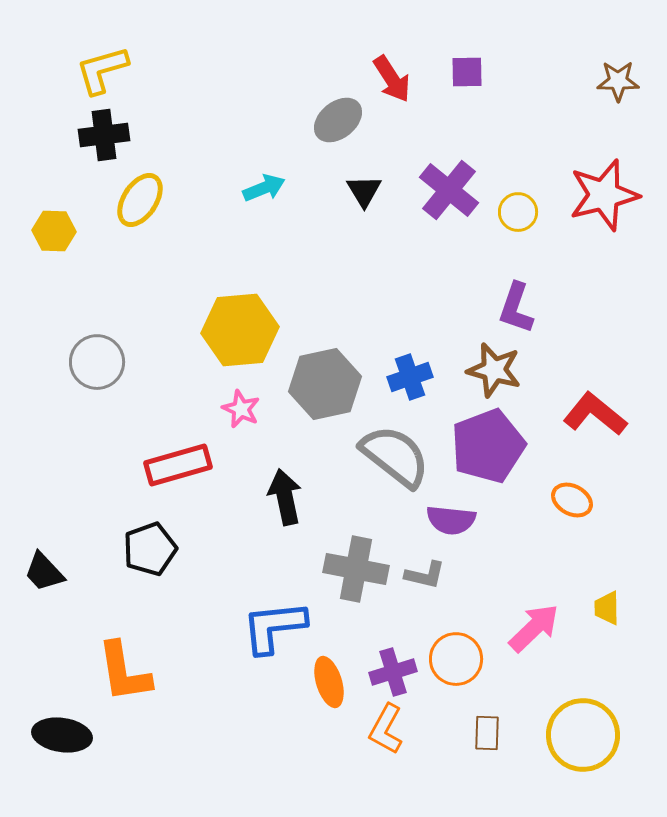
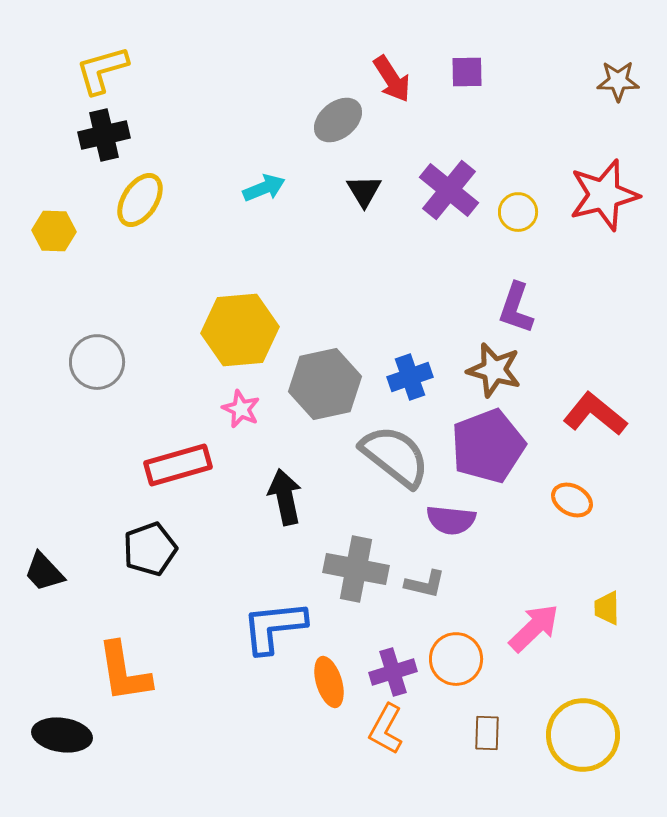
black cross at (104, 135): rotated 6 degrees counterclockwise
gray L-shape at (425, 575): moved 9 px down
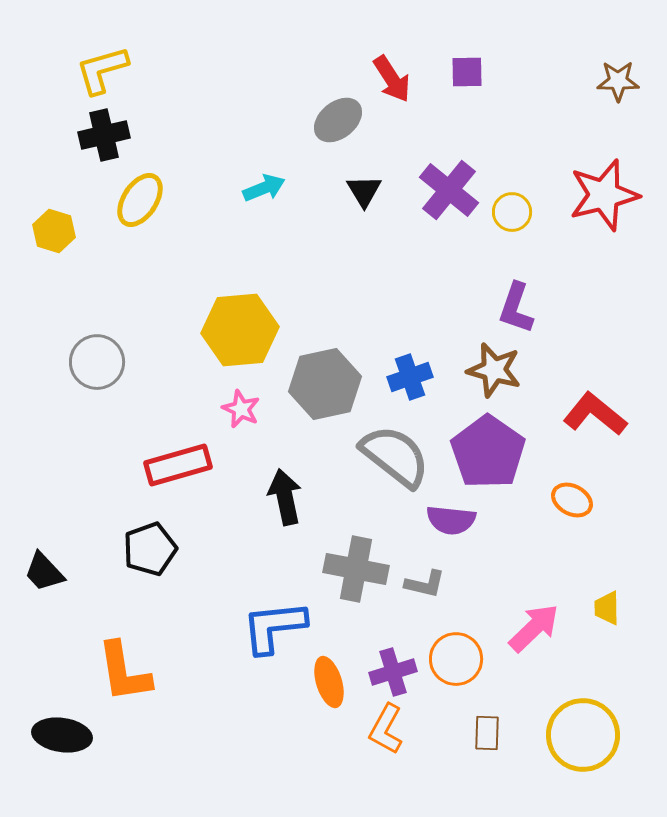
yellow circle at (518, 212): moved 6 px left
yellow hexagon at (54, 231): rotated 15 degrees clockwise
purple pentagon at (488, 446): moved 6 px down; rotated 16 degrees counterclockwise
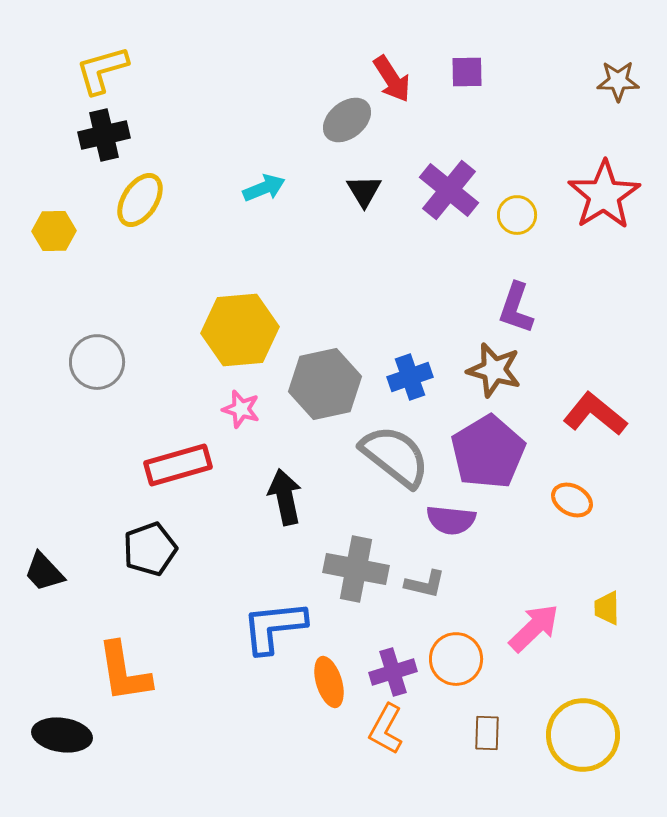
gray ellipse at (338, 120): moved 9 px right
red star at (604, 195): rotated 18 degrees counterclockwise
yellow circle at (512, 212): moved 5 px right, 3 px down
yellow hexagon at (54, 231): rotated 18 degrees counterclockwise
pink star at (241, 409): rotated 9 degrees counterclockwise
purple pentagon at (488, 452): rotated 6 degrees clockwise
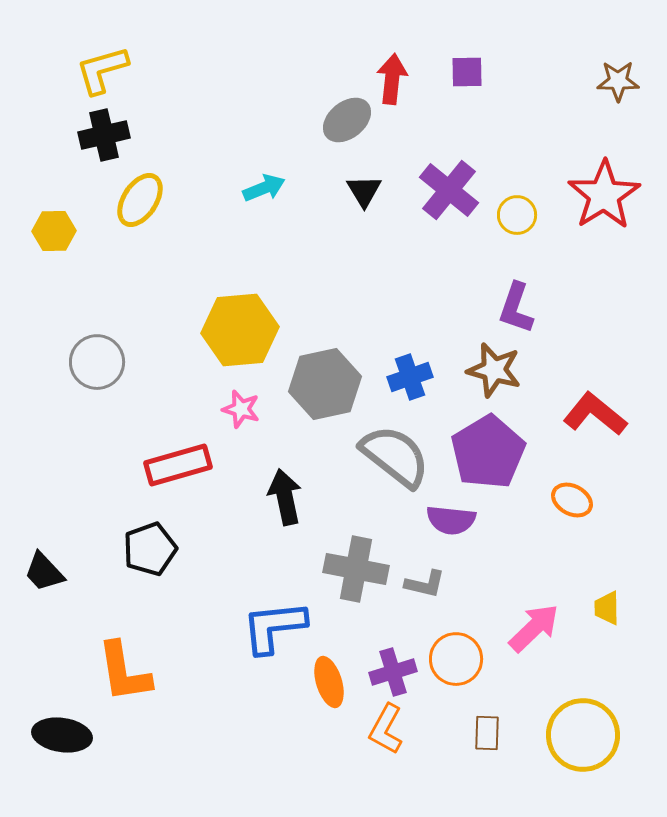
red arrow at (392, 79): rotated 141 degrees counterclockwise
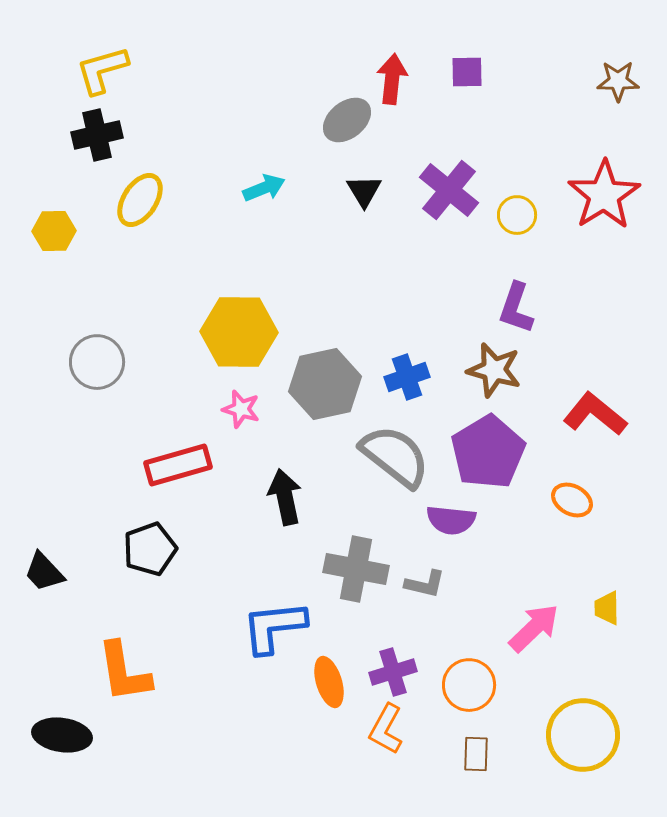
black cross at (104, 135): moved 7 px left
yellow hexagon at (240, 330): moved 1 px left, 2 px down; rotated 6 degrees clockwise
blue cross at (410, 377): moved 3 px left
orange circle at (456, 659): moved 13 px right, 26 px down
brown rectangle at (487, 733): moved 11 px left, 21 px down
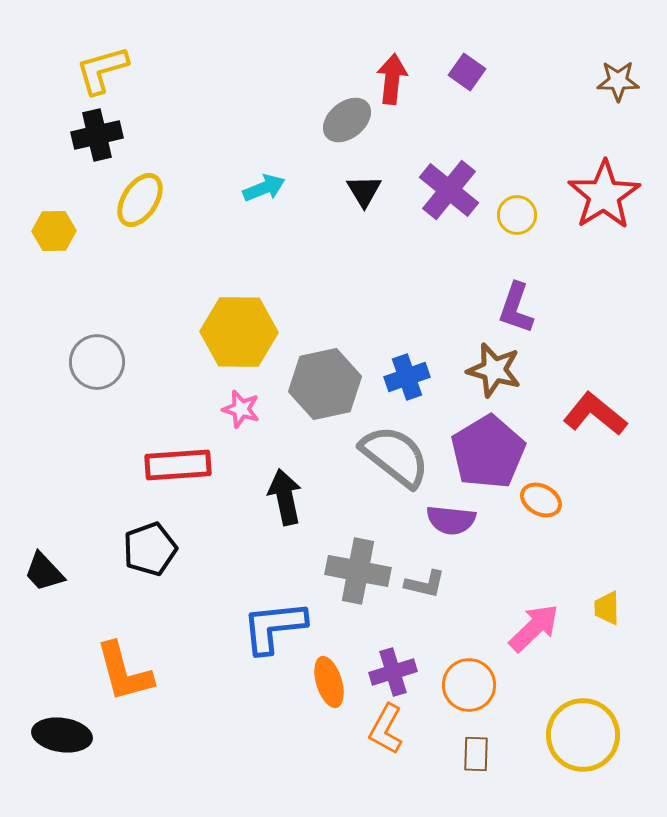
purple square at (467, 72): rotated 36 degrees clockwise
red rectangle at (178, 465): rotated 12 degrees clockwise
orange ellipse at (572, 500): moved 31 px left
gray cross at (356, 569): moved 2 px right, 2 px down
orange L-shape at (124, 672): rotated 6 degrees counterclockwise
